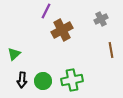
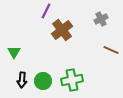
brown cross: rotated 10 degrees counterclockwise
brown line: rotated 56 degrees counterclockwise
green triangle: moved 2 px up; rotated 16 degrees counterclockwise
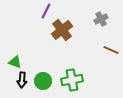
green triangle: moved 1 px right, 10 px down; rotated 40 degrees counterclockwise
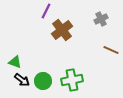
black arrow: rotated 56 degrees counterclockwise
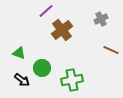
purple line: rotated 21 degrees clockwise
green triangle: moved 4 px right, 9 px up
green circle: moved 1 px left, 13 px up
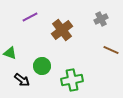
purple line: moved 16 px left, 6 px down; rotated 14 degrees clockwise
green triangle: moved 9 px left
green circle: moved 2 px up
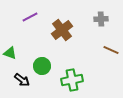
gray cross: rotated 24 degrees clockwise
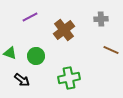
brown cross: moved 2 px right
green circle: moved 6 px left, 10 px up
green cross: moved 3 px left, 2 px up
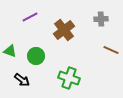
green triangle: moved 2 px up
green cross: rotated 30 degrees clockwise
